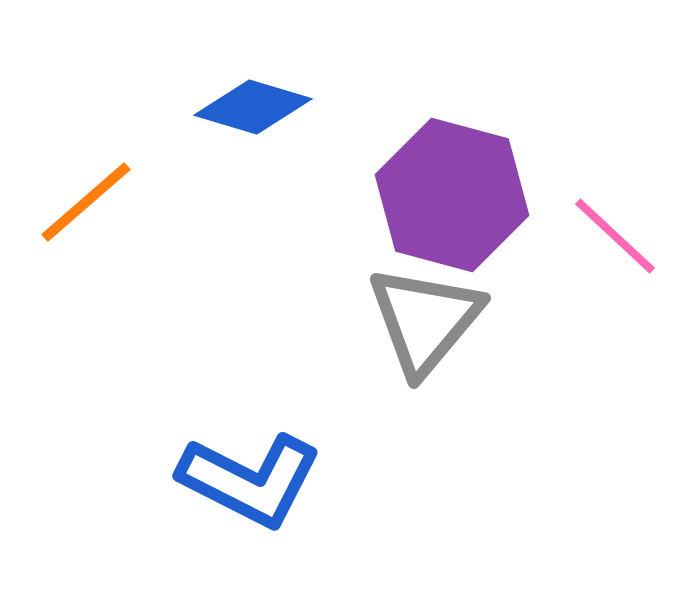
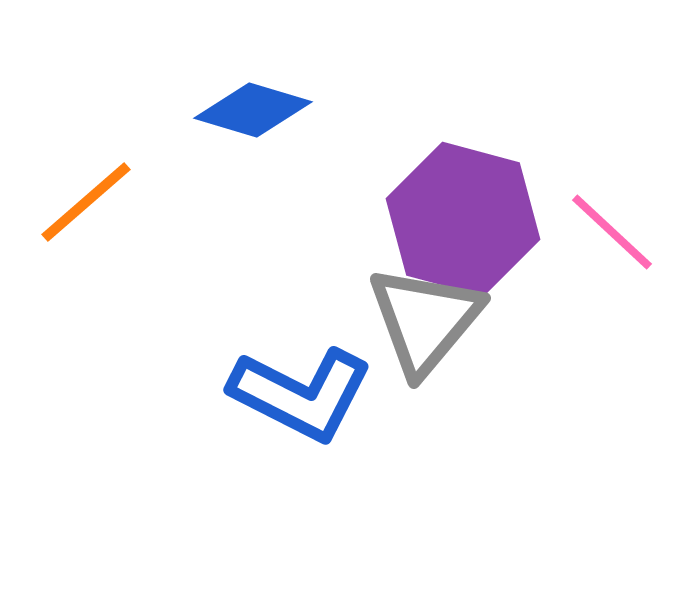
blue diamond: moved 3 px down
purple hexagon: moved 11 px right, 24 px down
pink line: moved 3 px left, 4 px up
blue L-shape: moved 51 px right, 86 px up
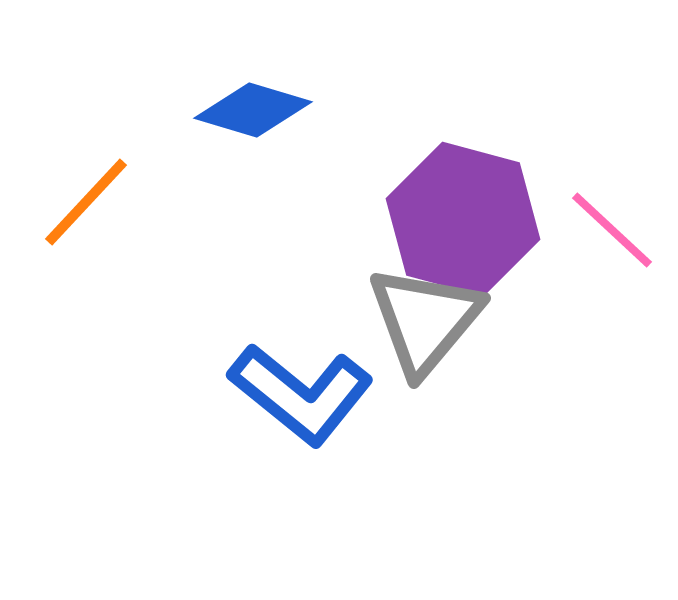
orange line: rotated 6 degrees counterclockwise
pink line: moved 2 px up
blue L-shape: rotated 12 degrees clockwise
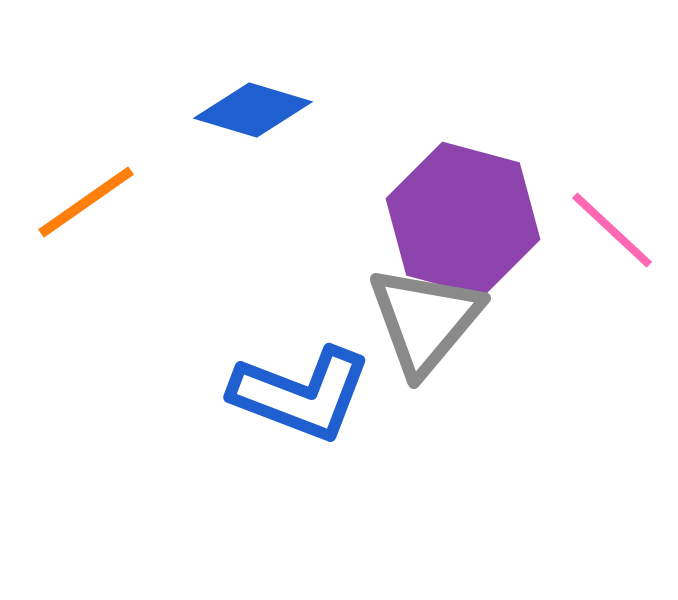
orange line: rotated 12 degrees clockwise
blue L-shape: rotated 18 degrees counterclockwise
